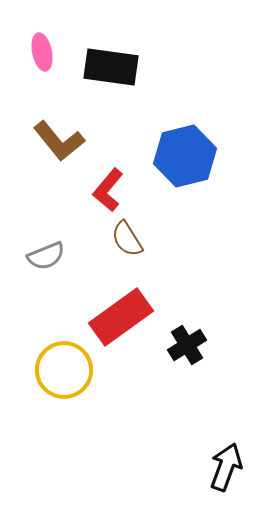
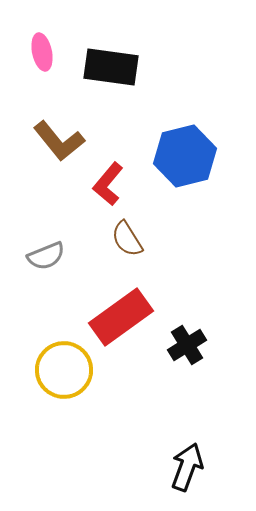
red L-shape: moved 6 px up
black arrow: moved 39 px left
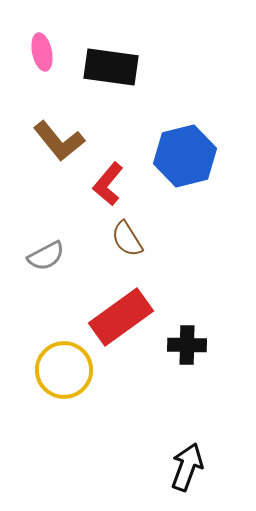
gray semicircle: rotated 6 degrees counterclockwise
black cross: rotated 33 degrees clockwise
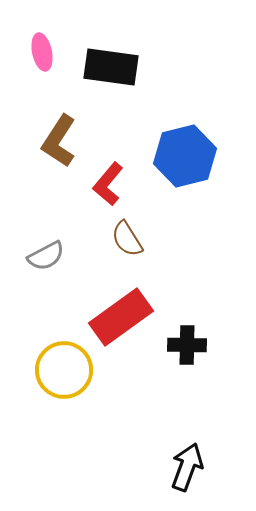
brown L-shape: rotated 72 degrees clockwise
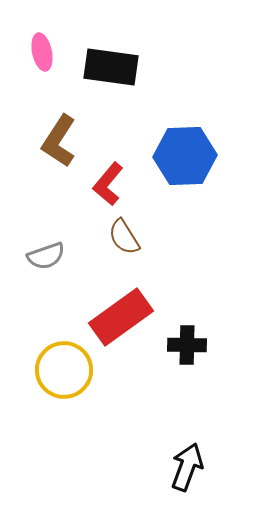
blue hexagon: rotated 12 degrees clockwise
brown semicircle: moved 3 px left, 2 px up
gray semicircle: rotated 9 degrees clockwise
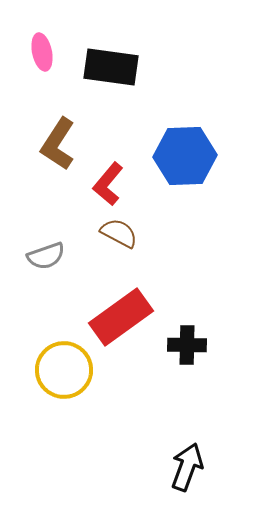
brown L-shape: moved 1 px left, 3 px down
brown semicircle: moved 5 px left, 4 px up; rotated 150 degrees clockwise
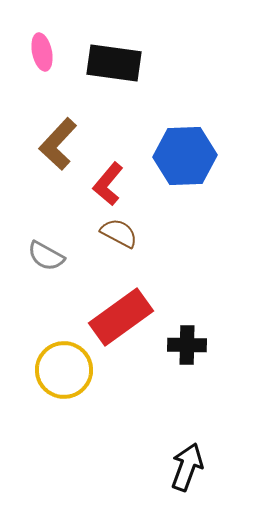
black rectangle: moved 3 px right, 4 px up
brown L-shape: rotated 10 degrees clockwise
gray semicircle: rotated 48 degrees clockwise
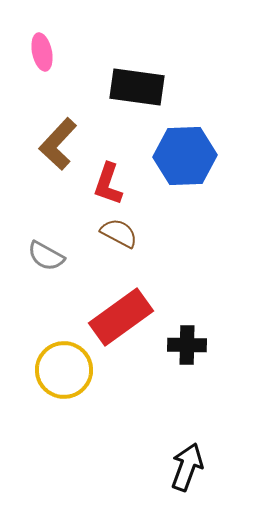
black rectangle: moved 23 px right, 24 px down
red L-shape: rotated 21 degrees counterclockwise
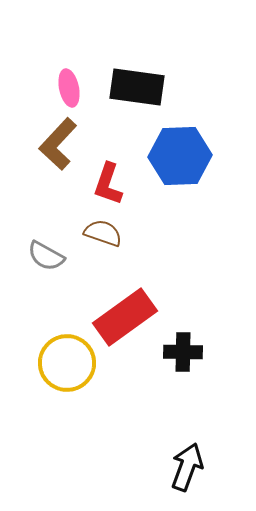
pink ellipse: moved 27 px right, 36 px down
blue hexagon: moved 5 px left
brown semicircle: moved 16 px left; rotated 9 degrees counterclockwise
red rectangle: moved 4 px right
black cross: moved 4 px left, 7 px down
yellow circle: moved 3 px right, 7 px up
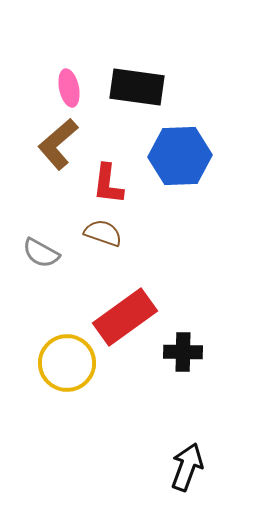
brown L-shape: rotated 6 degrees clockwise
red L-shape: rotated 12 degrees counterclockwise
gray semicircle: moved 5 px left, 3 px up
